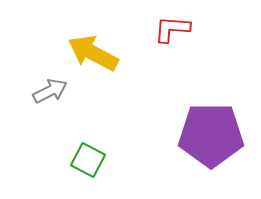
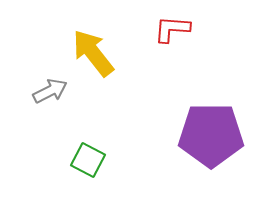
yellow arrow: rotated 24 degrees clockwise
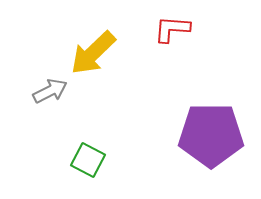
yellow arrow: rotated 96 degrees counterclockwise
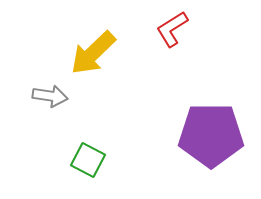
red L-shape: rotated 36 degrees counterclockwise
gray arrow: moved 5 px down; rotated 36 degrees clockwise
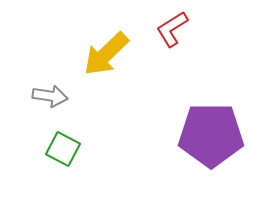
yellow arrow: moved 13 px right, 1 px down
green square: moved 25 px left, 11 px up
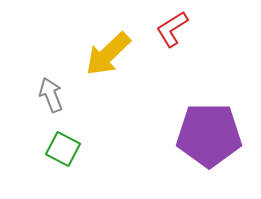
yellow arrow: moved 2 px right
gray arrow: moved 1 px right, 1 px up; rotated 120 degrees counterclockwise
purple pentagon: moved 2 px left
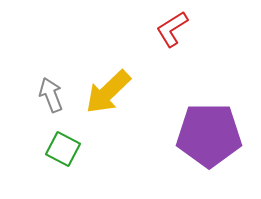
yellow arrow: moved 38 px down
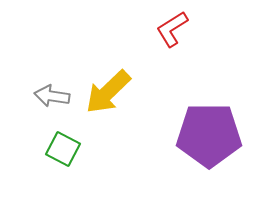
gray arrow: moved 1 px right, 1 px down; rotated 60 degrees counterclockwise
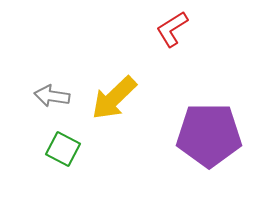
yellow arrow: moved 6 px right, 6 px down
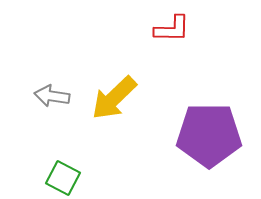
red L-shape: rotated 147 degrees counterclockwise
green square: moved 29 px down
